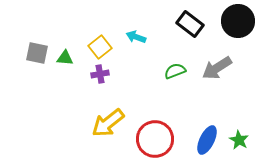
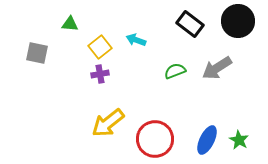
cyan arrow: moved 3 px down
green triangle: moved 5 px right, 34 px up
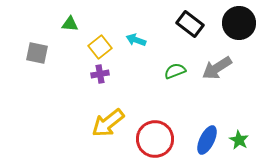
black circle: moved 1 px right, 2 px down
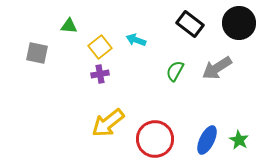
green triangle: moved 1 px left, 2 px down
green semicircle: rotated 40 degrees counterclockwise
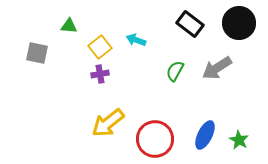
blue ellipse: moved 2 px left, 5 px up
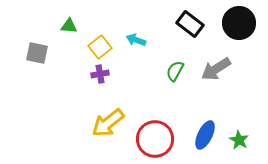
gray arrow: moved 1 px left, 1 px down
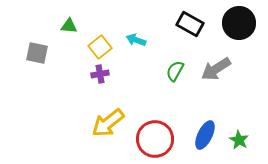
black rectangle: rotated 8 degrees counterclockwise
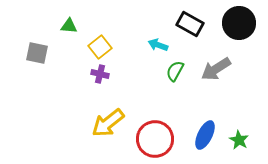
cyan arrow: moved 22 px right, 5 px down
purple cross: rotated 24 degrees clockwise
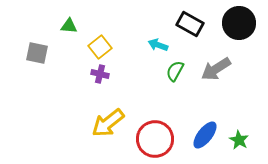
blue ellipse: rotated 12 degrees clockwise
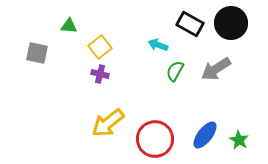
black circle: moved 8 px left
